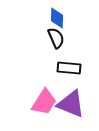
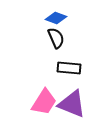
blue diamond: moved 1 px left; rotated 70 degrees counterclockwise
purple triangle: moved 1 px right
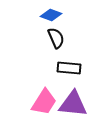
blue diamond: moved 5 px left, 3 px up
purple triangle: moved 1 px right; rotated 16 degrees counterclockwise
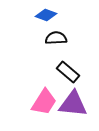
blue diamond: moved 5 px left
black semicircle: rotated 70 degrees counterclockwise
black rectangle: moved 1 px left, 4 px down; rotated 35 degrees clockwise
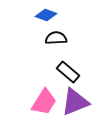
purple triangle: moved 2 px right, 2 px up; rotated 28 degrees counterclockwise
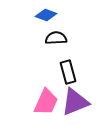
black rectangle: rotated 35 degrees clockwise
pink trapezoid: moved 2 px right; rotated 8 degrees counterclockwise
